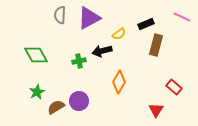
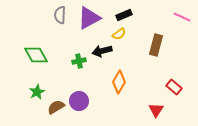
black rectangle: moved 22 px left, 9 px up
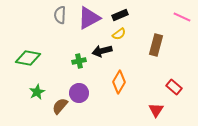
black rectangle: moved 4 px left
green diamond: moved 8 px left, 3 px down; rotated 50 degrees counterclockwise
purple circle: moved 8 px up
brown semicircle: moved 4 px right, 1 px up; rotated 18 degrees counterclockwise
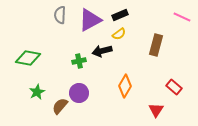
purple triangle: moved 1 px right, 2 px down
orange diamond: moved 6 px right, 4 px down
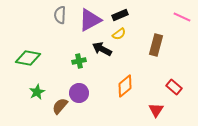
black arrow: moved 2 px up; rotated 42 degrees clockwise
orange diamond: rotated 20 degrees clockwise
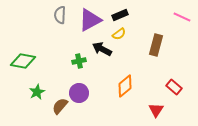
green diamond: moved 5 px left, 3 px down
